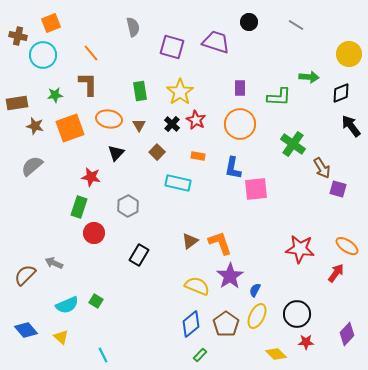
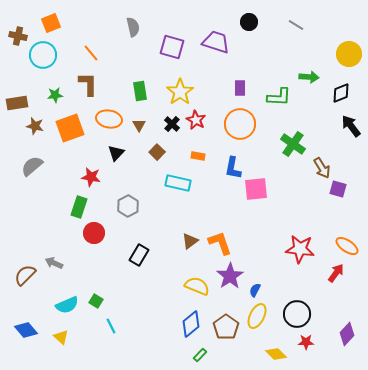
brown pentagon at (226, 324): moved 3 px down
cyan line at (103, 355): moved 8 px right, 29 px up
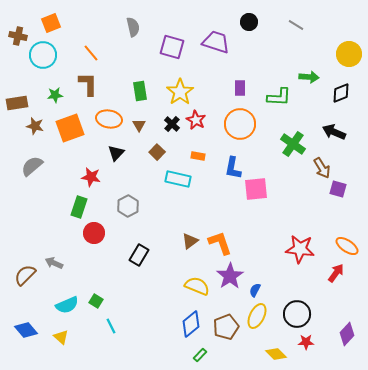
black arrow at (351, 126): moved 17 px left, 6 px down; rotated 30 degrees counterclockwise
cyan rectangle at (178, 183): moved 4 px up
brown pentagon at (226, 327): rotated 15 degrees clockwise
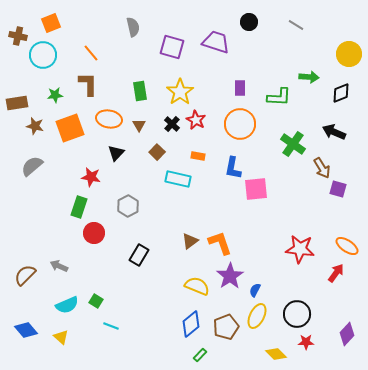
gray arrow at (54, 263): moved 5 px right, 3 px down
cyan line at (111, 326): rotated 42 degrees counterclockwise
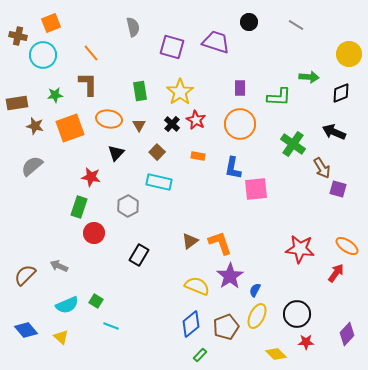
cyan rectangle at (178, 179): moved 19 px left, 3 px down
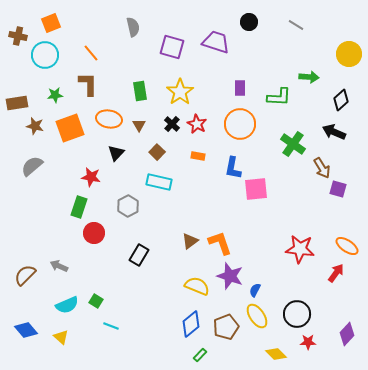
cyan circle at (43, 55): moved 2 px right
black diamond at (341, 93): moved 7 px down; rotated 20 degrees counterclockwise
red star at (196, 120): moved 1 px right, 4 px down
purple star at (230, 276): rotated 20 degrees counterclockwise
yellow ellipse at (257, 316): rotated 60 degrees counterclockwise
red star at (306, 342): moved 2 px right
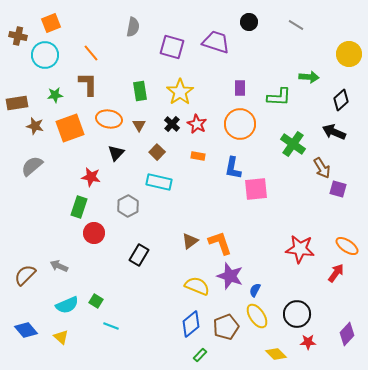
gray semicircle at (133, 27): rotated 24 degrees clockwise
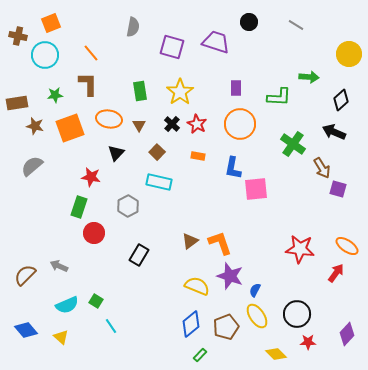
purple rectangle at (240, 88): moved 4 px left
cyan line at (111, 326): rotated 35 degrees clockwise
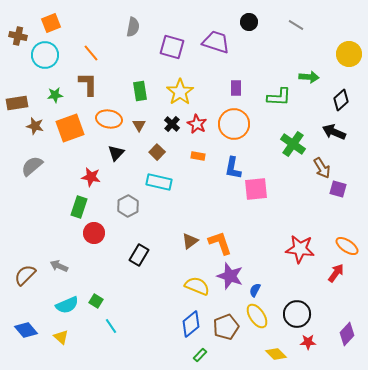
orange circle at (240, 124): moved 6 px left
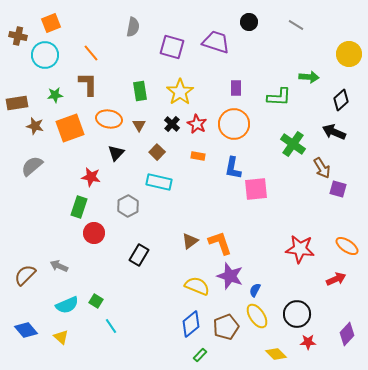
red arrow at (336, 273): moved 6 px down; rotated 30 degrees clockwise
